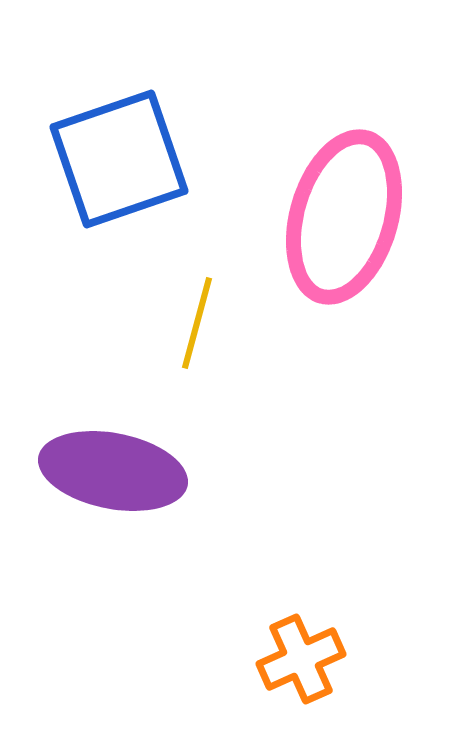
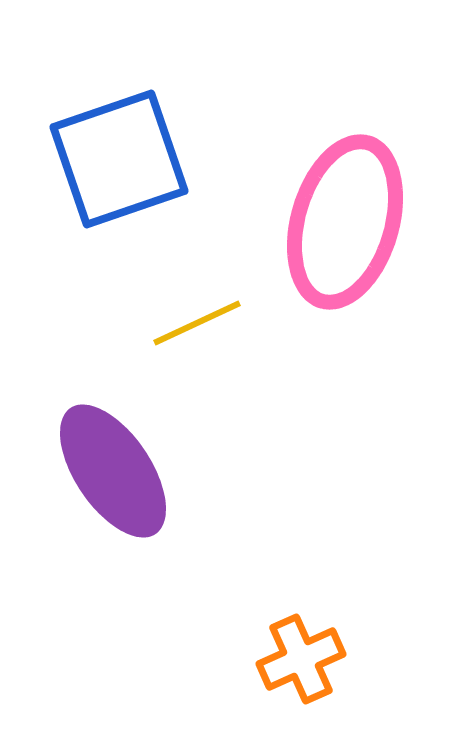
pink ellipse: moved 1 px right, 5 px down
yellow line: rotated 50 degrees clockwise
purple ellipse: rotated 45 degrees clockwise
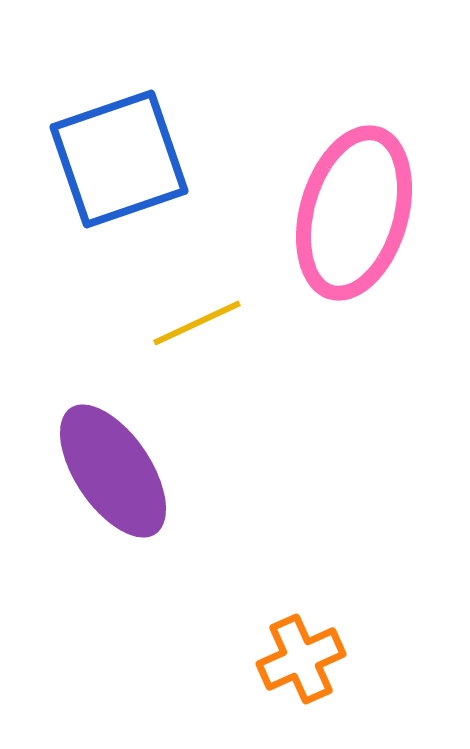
pink ellipse: moved 9 px right, 9 px up
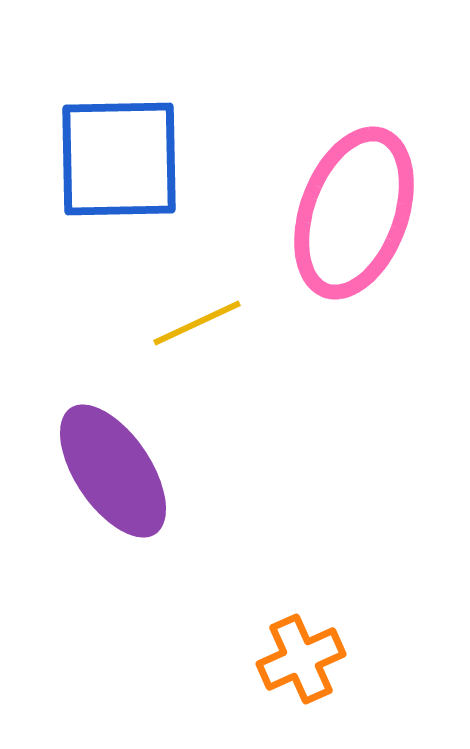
blue square: rotated 18 degrees clockwise
pink ellipse: rotated 4 degrees clockwise
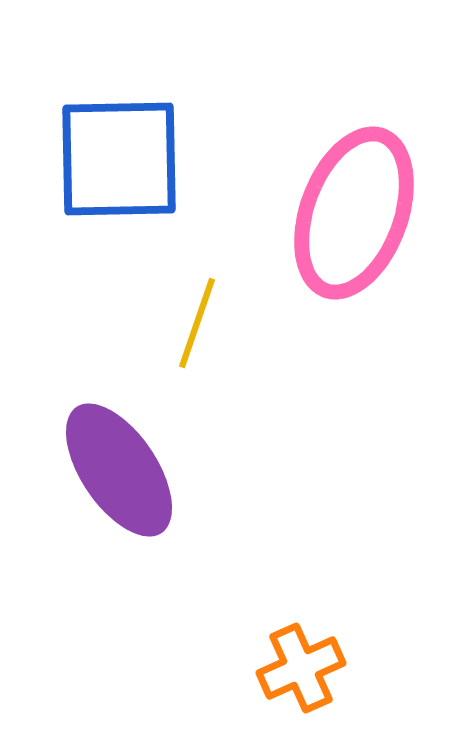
yellow line: rotated 46 degrees counterclockwise
purple ellipse: moved 6 px right, 1 px up
orange cross: moved 9 px down
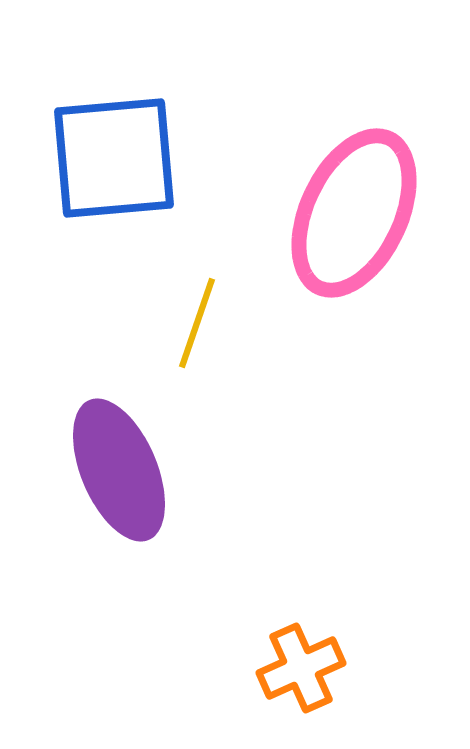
blue square: moved 5 px left, 1 px up; rotated 4 degrees counterclockwise
pink ellipse: rotated 5 degrees clockwise
purple ellipse: rotated 11 degrees clockwise
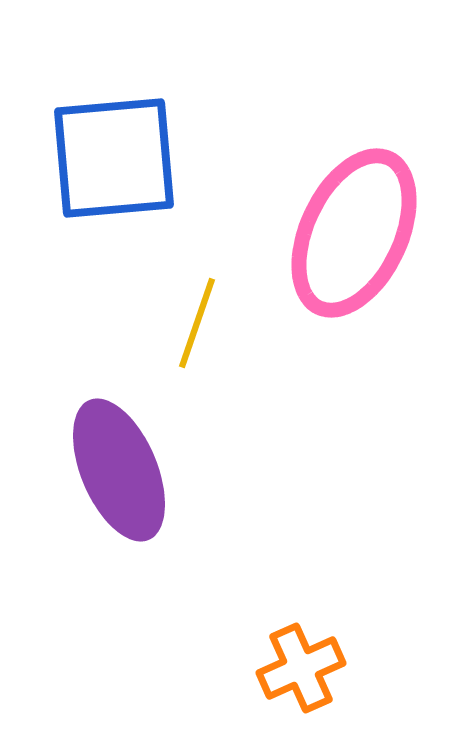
pink ellipse: moved 20 px down
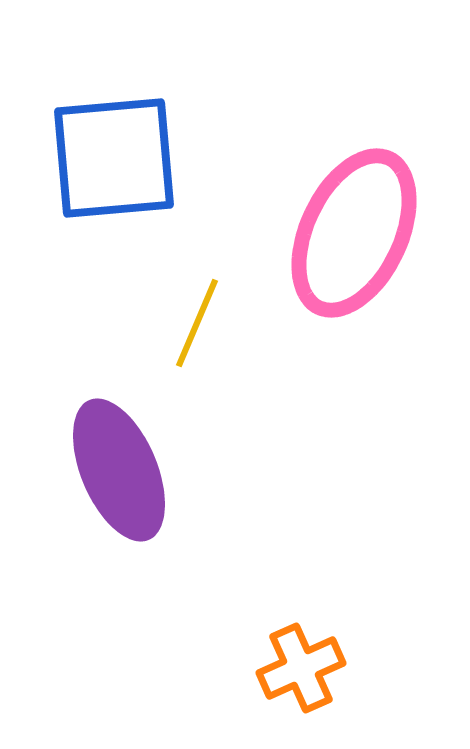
yellow line: rotated 4 degrees clockwise
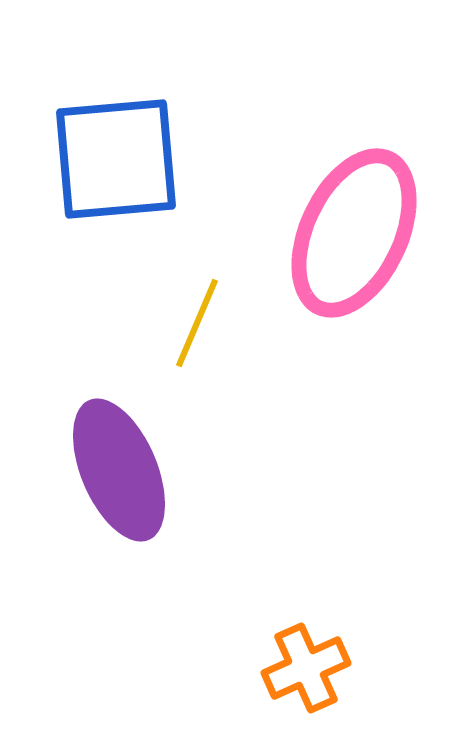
blue square: moved 2 px right, 1 px down
orange cross: moved 5 px right
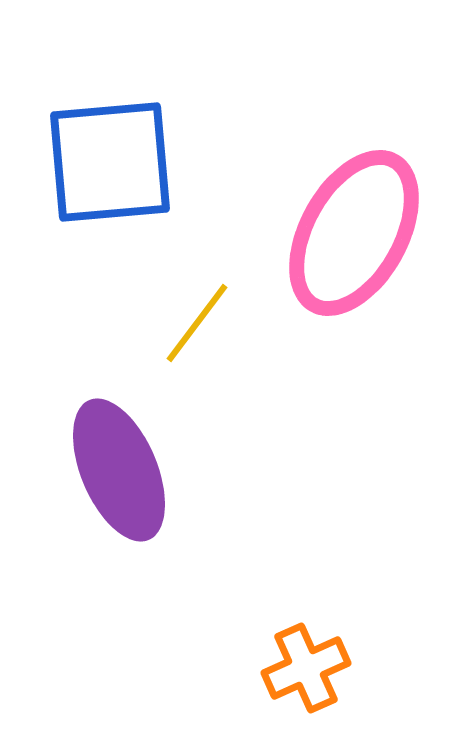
blue square: moved 6 px left, 3 px down
pink ellipse: rotated 4 degrees clockwise
yellow line: rotated 14 degrees clockwise
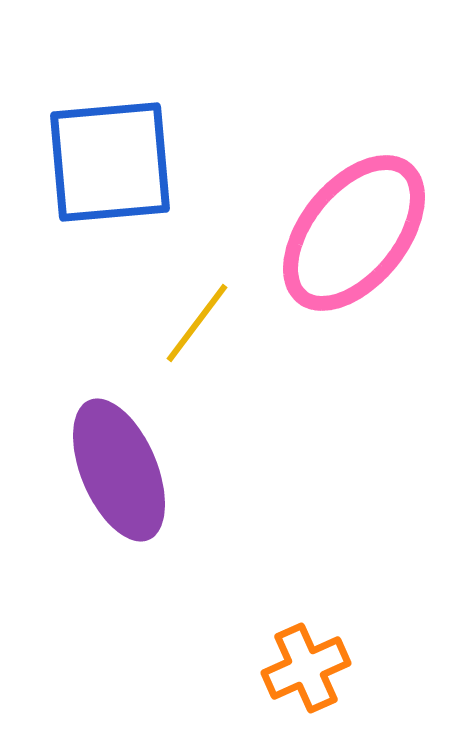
pink ellipse: rotated 10 degrees clockwise
